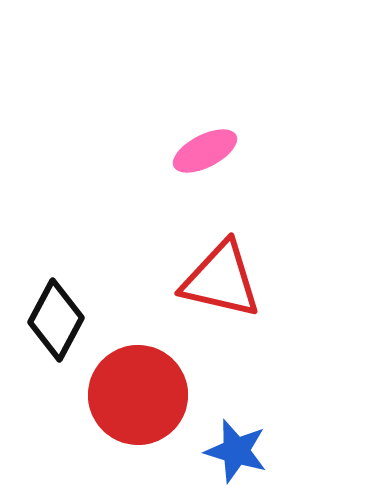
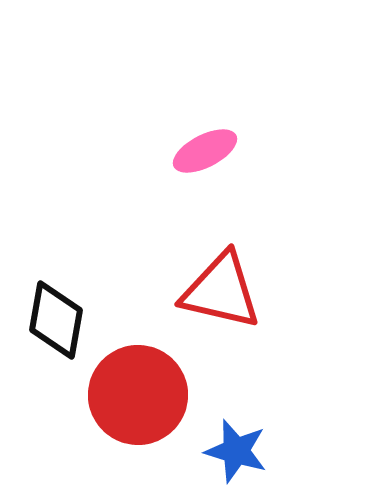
red triangle: moved 11 px down
black diamond: rotated 18 degrees counterclockwise
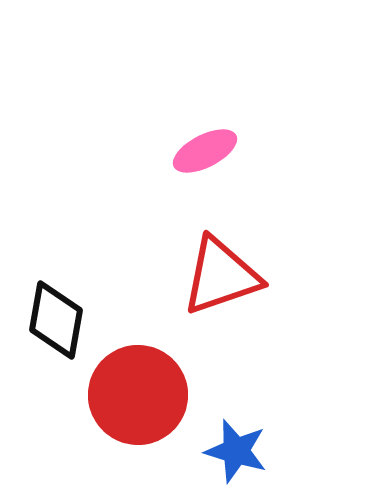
red triangle: moved 15 px up; rotated 32 degrees counterclockwise
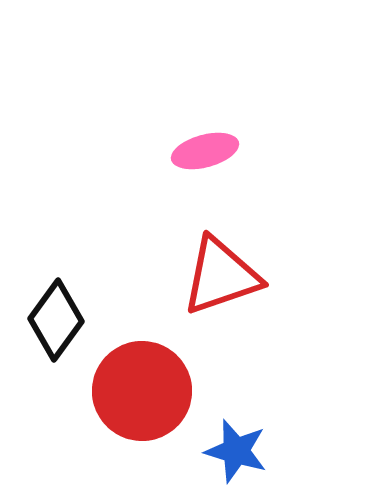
pink ellipse: rotated 12 degrees clockwise
black diamond: rotated 26 degrees clockwise
red circle: moved 4 px right, 4 px up
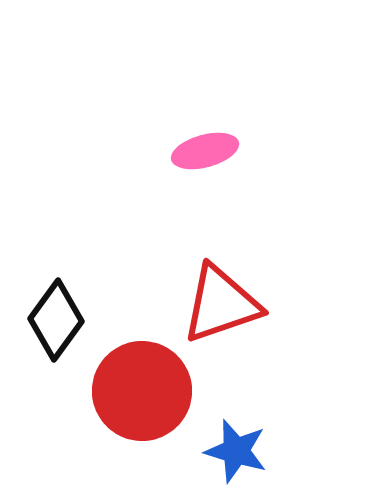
red triangle: moved 28 px down
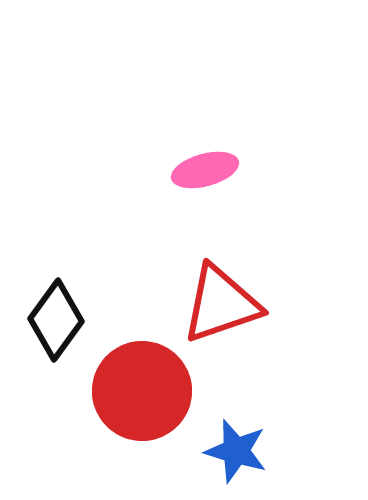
pink ellipse: moved 19 px down
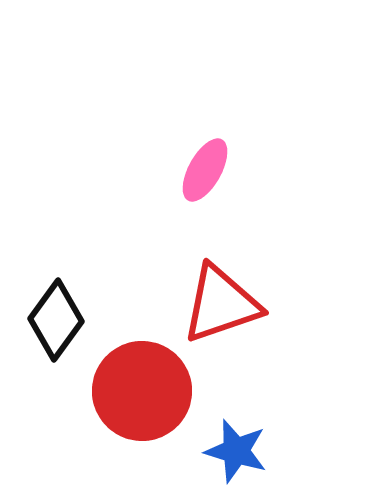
pink ellipse: rotated 46 degrees counterclockwise
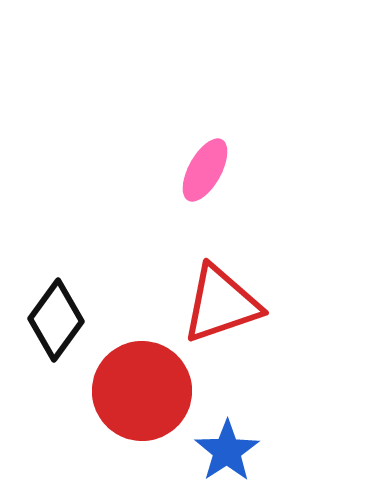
blue star: moved 9 px left; rotated 22 degrees clockwise
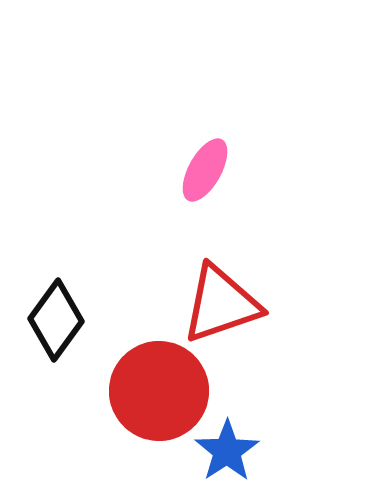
red circle: moved 17 px right
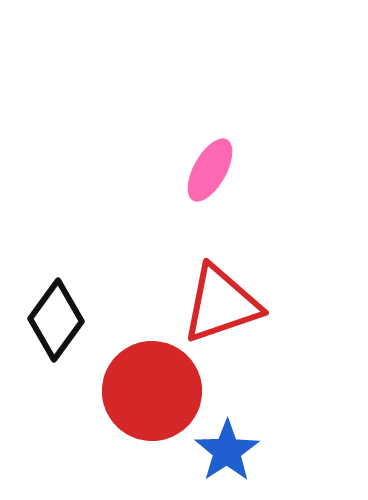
pink ellipse: moved 5 px right
red circle: moved 7 px left
